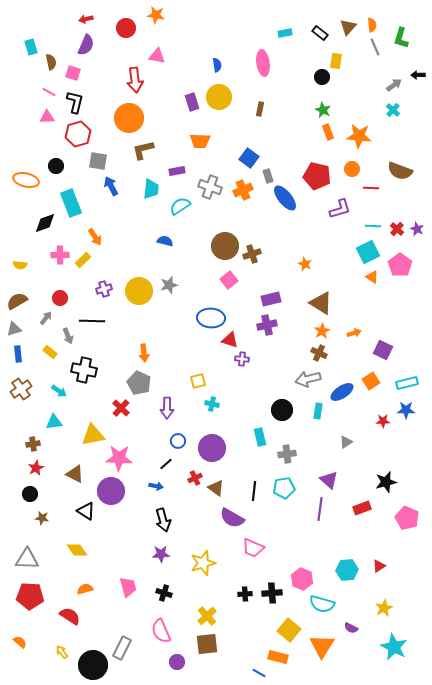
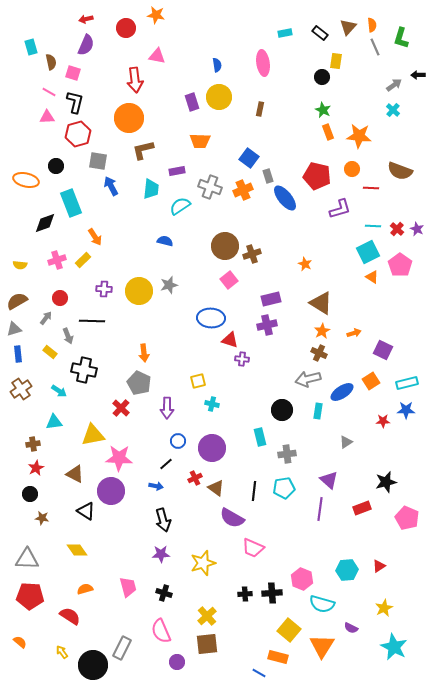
pink cross at (60, 255): moved 3 px left, 5 px down; rotated 18 degrees counterclockwise
purple cross at (104, 289): rotated 21 degrees clockwise
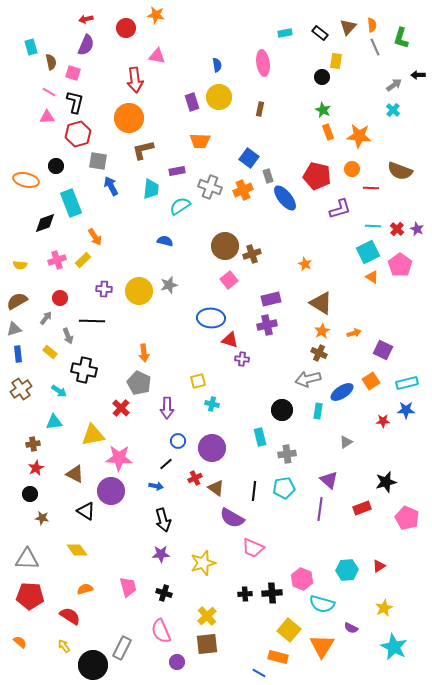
yellow arrow at (62, 652): moved 2 px right, 6 px up
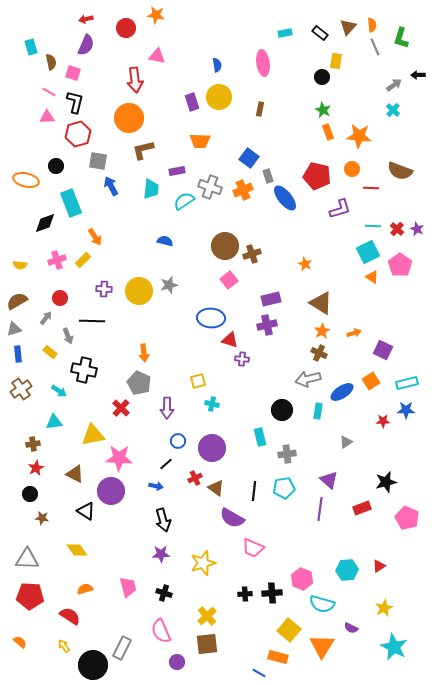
cyan semicircle at (180, 206): moved 4 px right, 5 px up
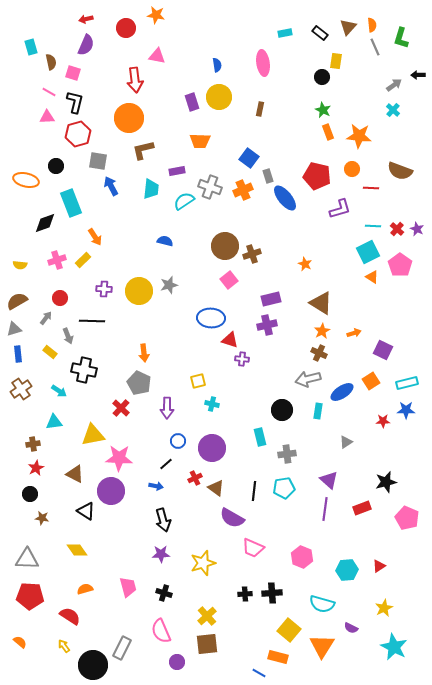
purple line at (320, 509): moved 5 px right
pink hexagon at (302, 579): moved 22 px up
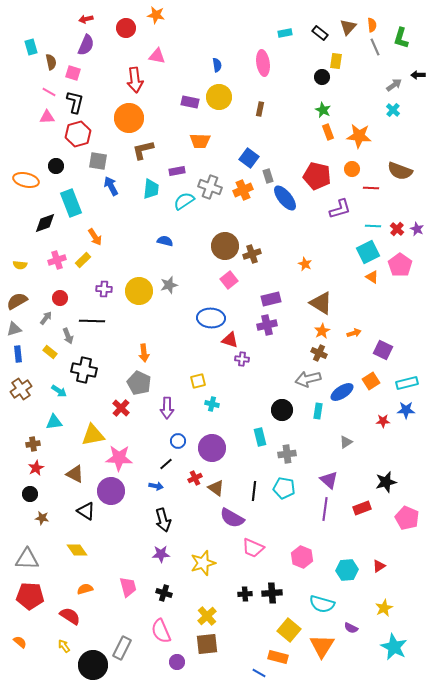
purple rectangle at (192, 102): moved 2 px left; rotated 60 degrees counterclockwise
cyan pentagon at (284, 488): rotated 20 degrees clockwise
